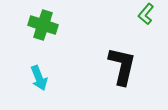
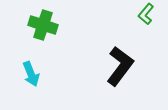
black L-shape: moved 2 px left; rotated 24 degrees clockwise
cyan arrow: moved 8 px left, 4 px up
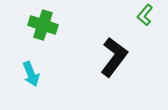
green L-shape: moved 1 px left, 1 px down
black L-shape: moved 6 px left, 9 px up
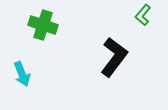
green L-shape: moved 2 px left
cyan arrow: moved 9 px left
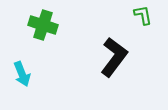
green L-shape: rotated 130 degrees clockwise
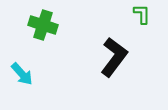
green L-shape: moved 1 px left, 1 px up; rotated 10 degrees clockwise
cyan arrow: rotated 20 degrees counterclockwise
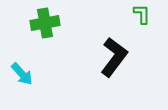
green cross: moved 2 px right, 2 px up; rotated 28 degrees counterclockwise
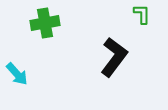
cyan arrow: moved 5 px left
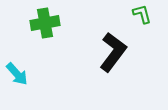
green L-shape: rotated 15 degrees counterclockwise
black L-shape: moved 1 px left, 5 px up
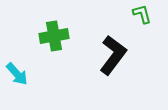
green cross: moved 9 px right, 13 px down
black L-shape: moved 3 px down
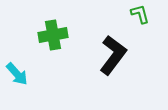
green L-shape: moved 2 px left
green cross: moved 1 px left, 1 px up
